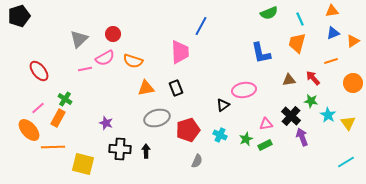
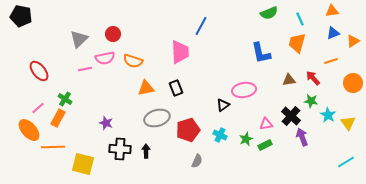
black pentagon at (19, 16): moved 2 px right; rotated 30 degrees clockwise
pink semicircle at (105, 58): rotated 18 degrees clockwise
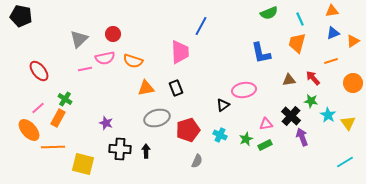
cyan line at (346, 162): moved 1 px left
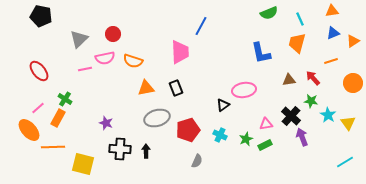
black pentagon at (21, 16): moved 20 px right
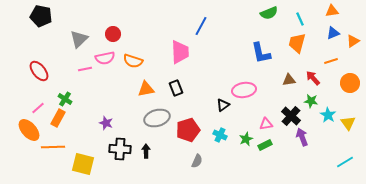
orange circle at (353, 83): moved 3 px left
orange triangle at (146, 88): moved 1 px down
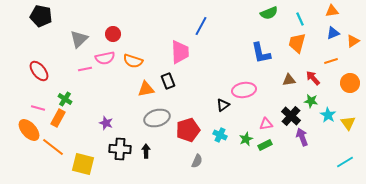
black rectangle at (176, 88): moved 8 px left, 7 px up
pink line at (38, 108): rotated 56 degrees clockwise
orange line at (53, 147): rotated 40 degrees clockwise
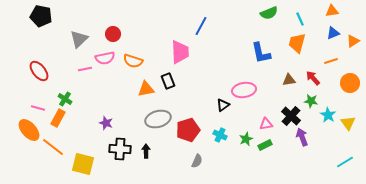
gray ellipse at (157, 118): moved 1 px right, 1 px down
